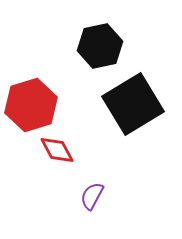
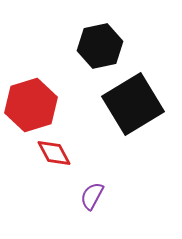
red diamond: moved 3 px left, 3 px down
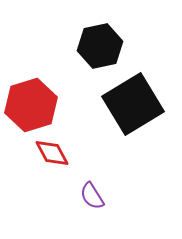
red diamond: moved 2 px left
purple semicircle: rotated 60 degrees counterclockwise
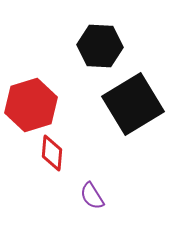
black hexagon: rotated 15 degrees clockwise
red diamond: rotated 33 degrees clockwise
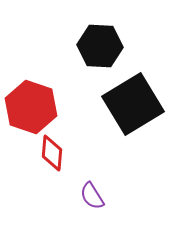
red hexagon: moved 2 px down; rotated 24 degrees counterclockwise
